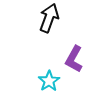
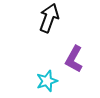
cyan star: moved 2 px left; rotated 15 degrees clockwise
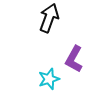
cyan star: moved 2 px right, 2 px up
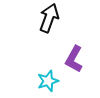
cyan star: moved 1 px left, 2 px down
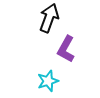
purple L-shape: moved 8 px left, 10 px up
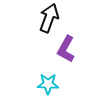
cyan star: moved 3 px down; rotated 20 degrees clockwise
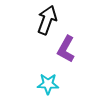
black arrow: moved 2 px left, 2 px down
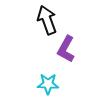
black arrow: rotated 40 degrees counterclockwise
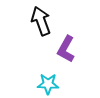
black arrow: moved 6 px left, 1 px down
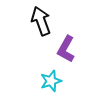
cyan star: moved 3 px right, 3 px up; rotated 20 degrees counterclockwise
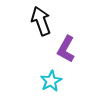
cyan star: rotated 10 degrees counterclockwise
